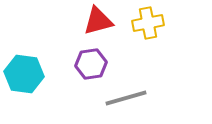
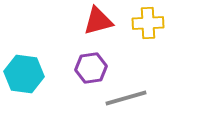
yellow cross: rotated 8 degrees clockwise
purple hexagon: moved 4 px down
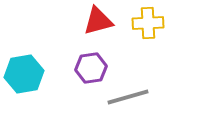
cyan hexagon: rotated 18 degrees counterclockwise
gray line: moved 2 px right, 1 px up
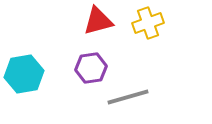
yellow cross: rotated 16 degrees counterclockwise
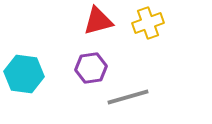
cyan hexagon: rotated 18 degrees clockwise
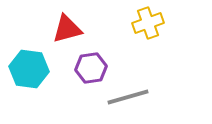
red triangle: moved 31 px left, 8 px down
cyan hexagon: moved 5 px right, 5 px up
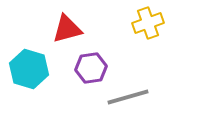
cyan hexagon: rotated 9 degrees clockwise
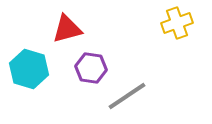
yellow cross: moved 29 px right
purple hexagon: rotated 16 degrees clockwise
gray line: moved 1 px left, 1 px up; rotated 18 degrees counterclockwise
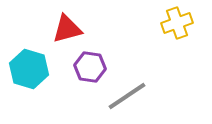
purple hexagon: moved 1 px left, 1 px up
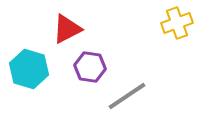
red triangle: rotated 12 degrees counterclockwise
